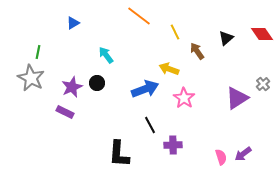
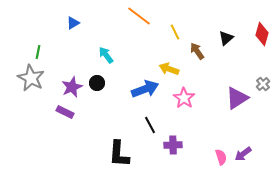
red diamond: rotated 50 degrees clockwise
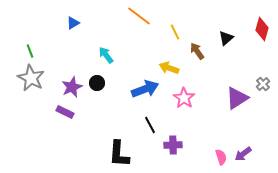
red diamond: moved 5 px up
green line: moved 8 px left, 1 px up; rotated 32 degrees counterclockwise
yellow arrow: moved 1 px up
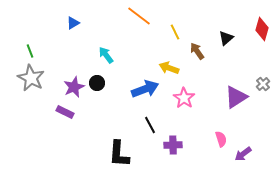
purple star: moved 2 px right
purple triangle: moved 1 px left, 1 px up
pink semicircle: moved 18 px up
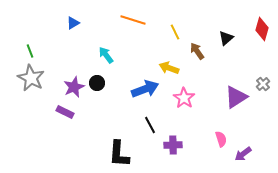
orange line: moved 6 px left, 4 px down; rotated 20 degrees counterclockwise
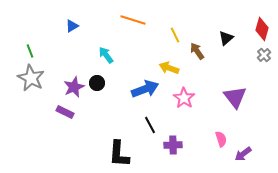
blue triangle: moved 1 px left, 3 px down
yellow line: moved 3 px down
gray cross: moved 1 px right, 29 px up
purple triangle: moved 1 px left; rotated 35 degrees counterclockwise
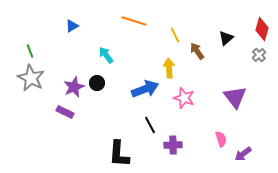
orange line: moved 1 px right, 1 px down
gray cross: moved 5 px left
yellow arrow: rotated 66 degrees clockwise
pink star: rotated 15 degrees counterclockwise
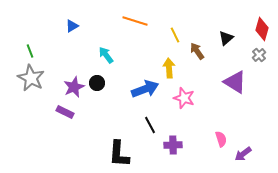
orange line: moved 1 px right
purple triangle: moved 15 px up; rotated 20 degrees counterclockwise
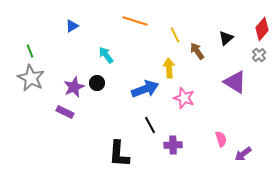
red diamond: rotated 25 degrees clockwise
